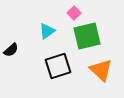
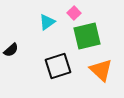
cyan triangle: moved 9 px up
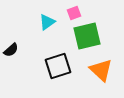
pink square: rotated 24 degrees clockwise
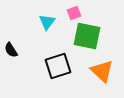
cyan triangle: rotated 18 degrees counterclockwise
green square: rotated 24 degrees clockwise
black semicircle: rotated 98 degrees clockwise
orange triangle: moved 1 px right, 1 px down
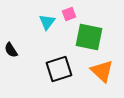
pink square: moved 5 px left, 1 px down
green square: moved 2 px right, 1 px down
black square: moved 1 px right, 3 px down
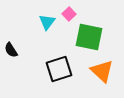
pink square: rotated 24 degrees counterclockwise
